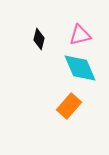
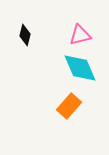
black diamond: moved 14 px left, 4 px up
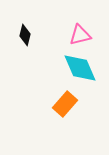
orange rectangle: moved 4 px left, 2 px up
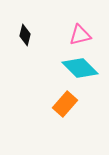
cyan diamond: rotated 21 degrees counterclockwise
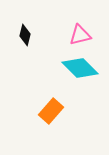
orange rectangle: moved 14 px left, 7 px down
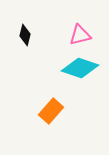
cyan diamond: rotated 27 degrees counterclockwise
